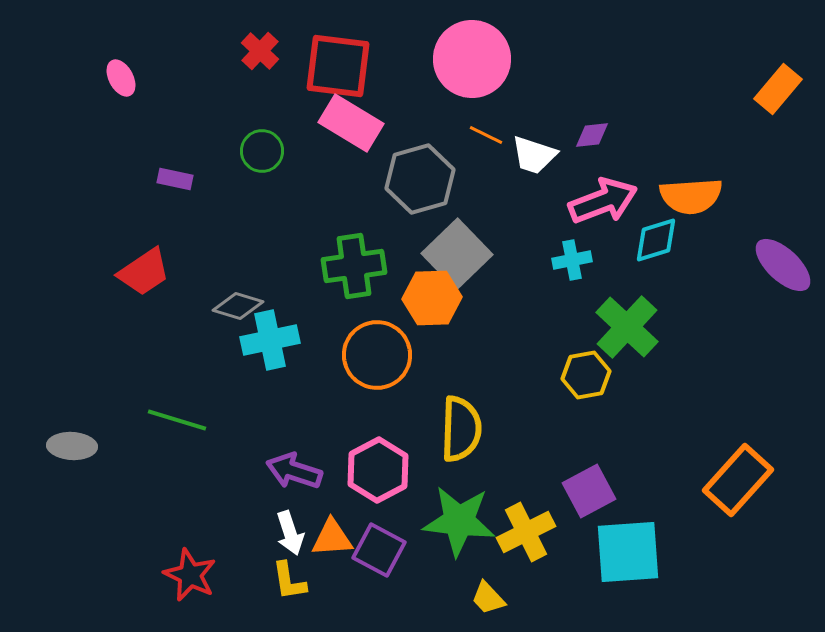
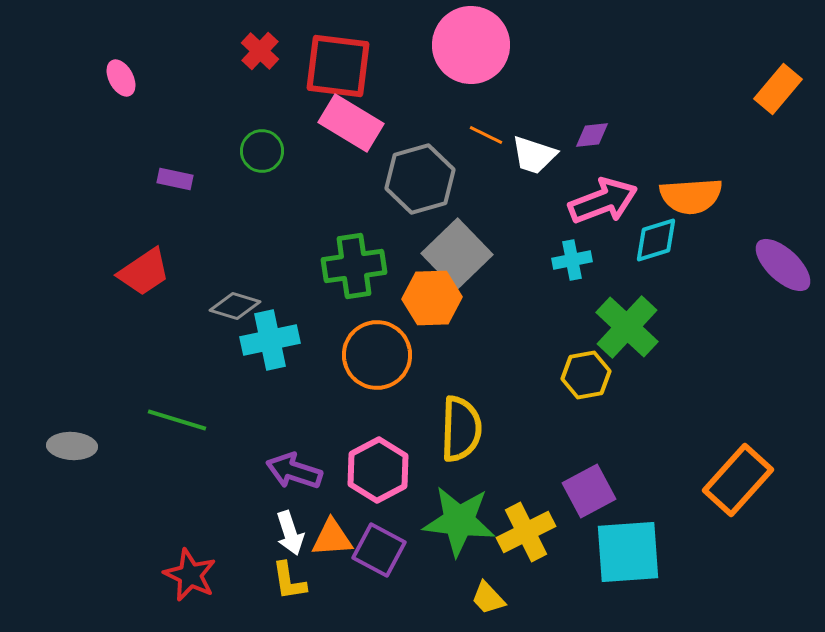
pink circle at (472, 59): moved 1 px left, 14 px up
gray diamond at (238, 306): moved 3 px left
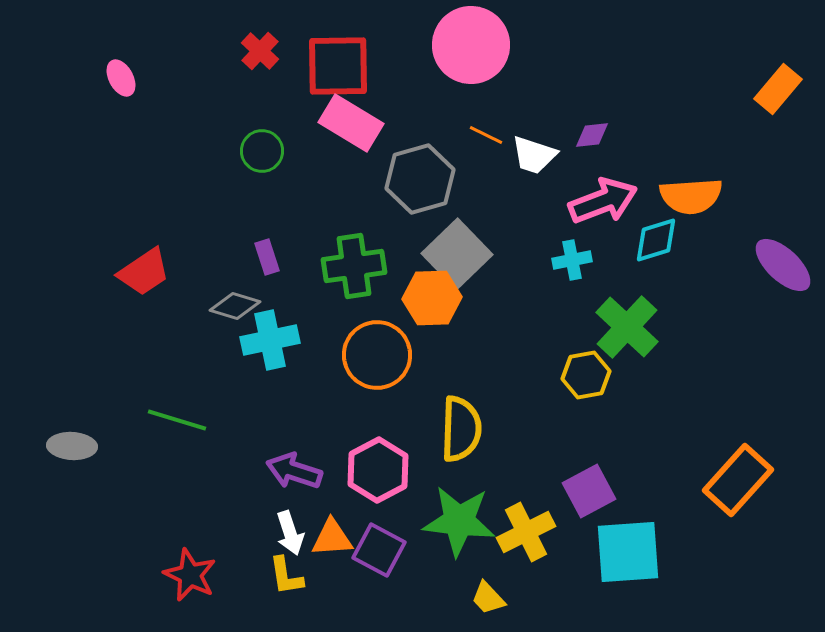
red square at (338, 66): rotated 8 degrees counterclockwise
purple rectangle at (175, 179): moved 92 px right, 78 px down; rotated 60 degrees clockwise
yellow L-shape at (289, 581): moved 3 px left, 5 px up
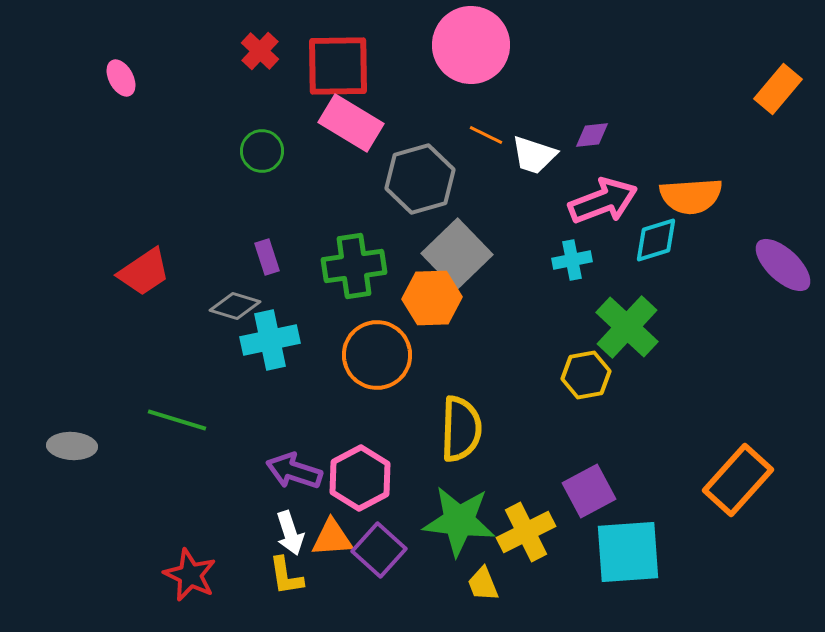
pink hexagon at (378, 470): moved 18 px left, 8 px down
purple square at (379, 550): rotated 14 degrees clockwise
yellow trapezoid at (488, 598): moved 5 px left, 14 px up; rotated 21 degrees clockwise
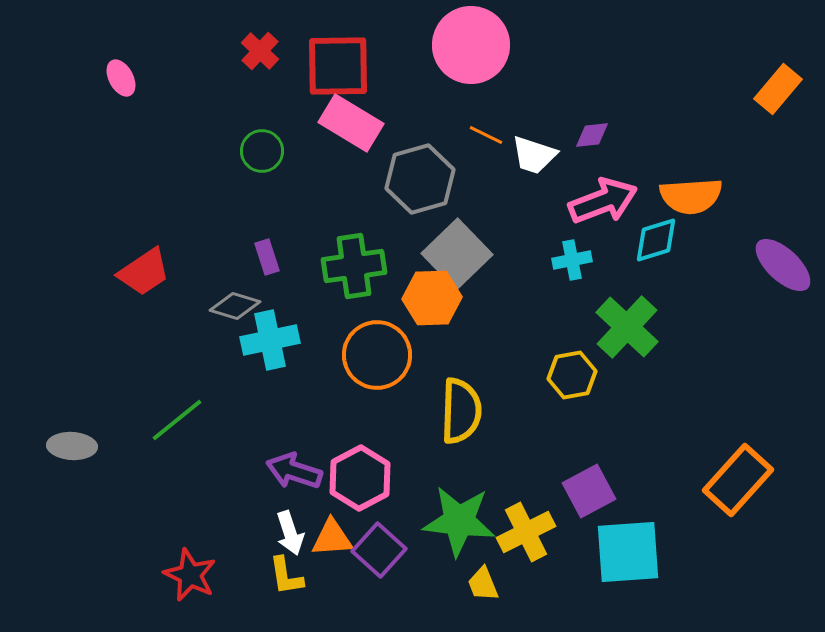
yellow hexagon at (586, 375): moved 14 px left
green line at (177, 420): rotated 56 degrees counterclockwise
yellow semicircle at (461, 429): moved 18 px up
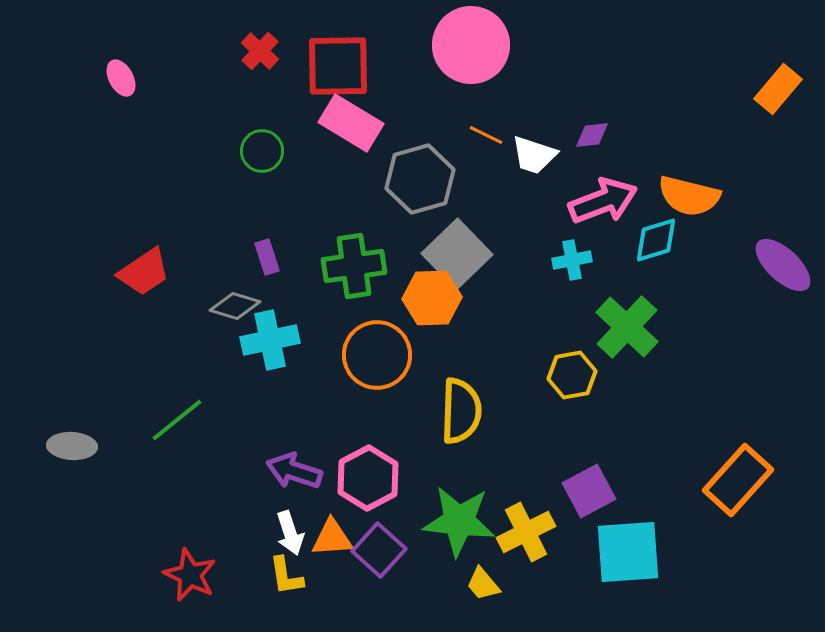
orange semicircle at (691, 196): moved 2 px left; rotated 18 degrees clockwise
pink hexagon at (360, 478): moved 8 px right
yellow trapezoid at (483, 584): rotated 18 degrees counterclockwise
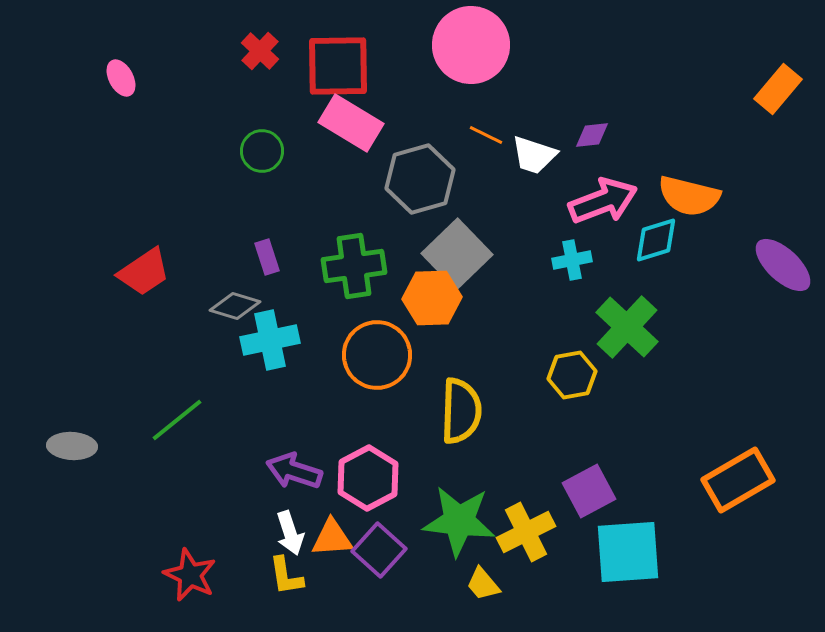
orange rectangle at (738, 480): rotated 18 degrees clockwise
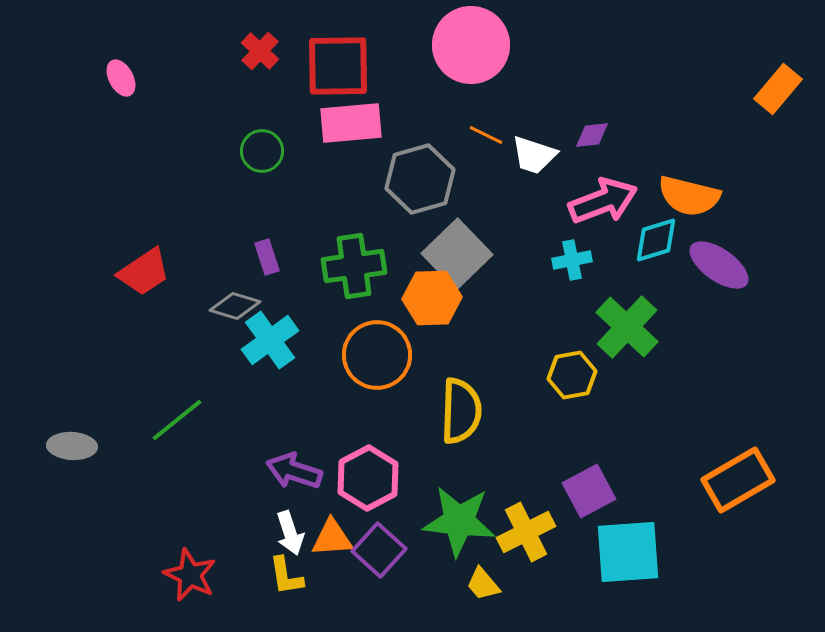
pink rectangle at (351, 123): rotated 36 degrees counterclockwise
purple ellipse at (783, 265): moved 64 px left; rotated 8 degrees counterclockwise
cyan cross at (270, 340): rotated 24 degrees counterclockwise
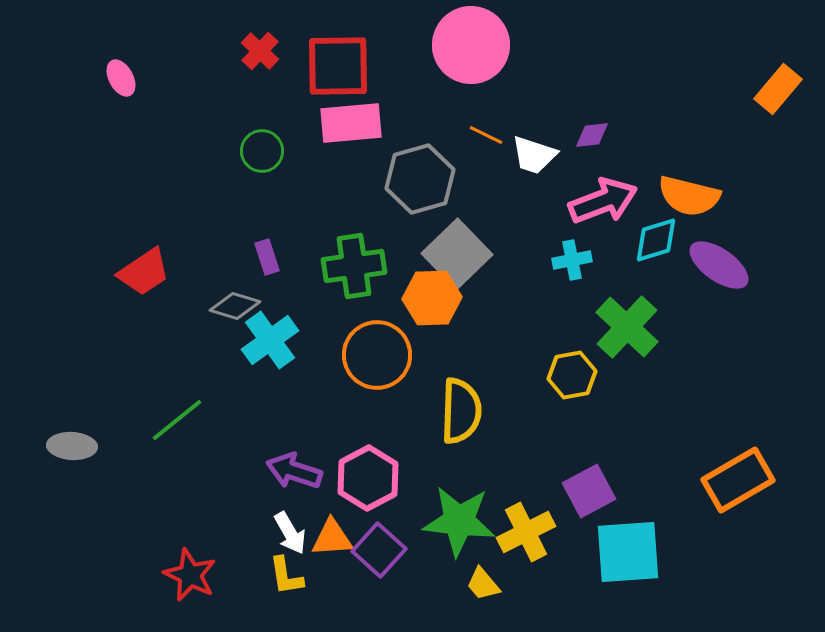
white arrow at (290, 533): rotated 12 degrees counterclockwise
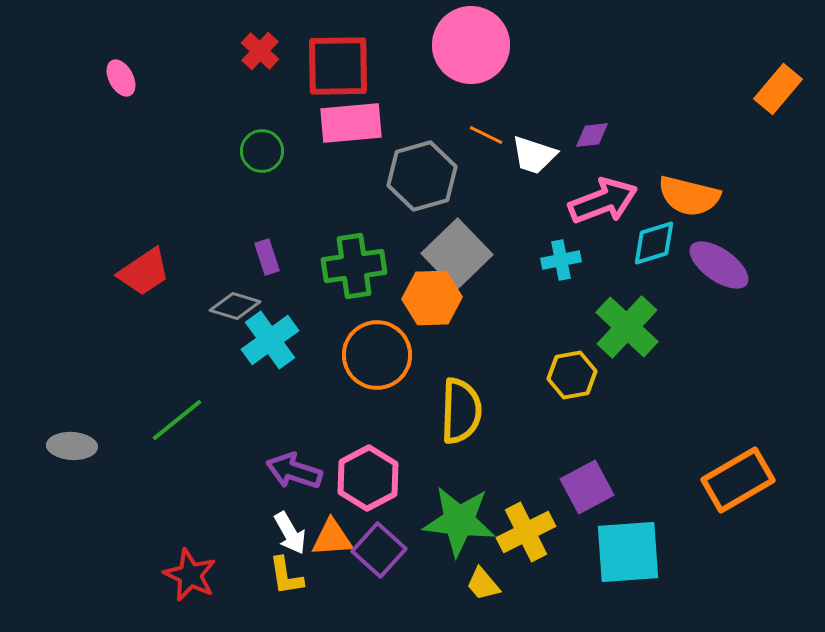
gray hexagon at (420, 179): moved 2 px right, 3 px up
cyan diamond at (656, 240): moved 2 px left, 3 px down
cyan cross at (572, 260): moved 11 px left
purple square at (589, 491): moved 2 px left, 4 px up
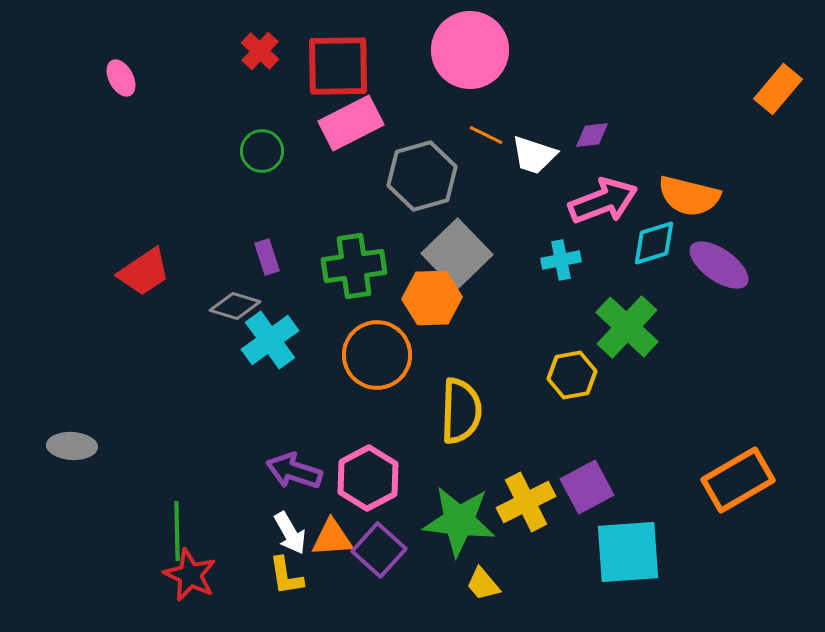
pink circle at (471, 45): moved 1 px left, 5 px down
pink rectangle at (351, 123): rotated 22 degrees counterclockwise
green line at (177, 420): moved 111 px down; rotated 52 degrees counterclockwise
yellow cross at (526, 532): moved 30 px up
